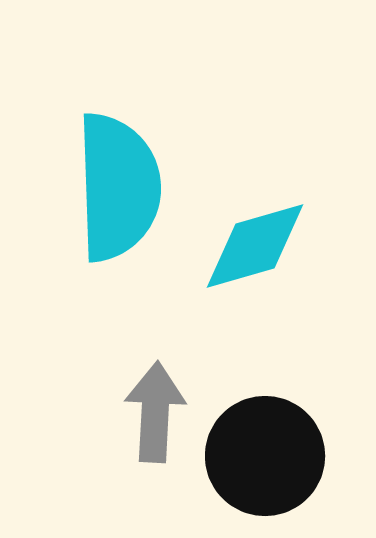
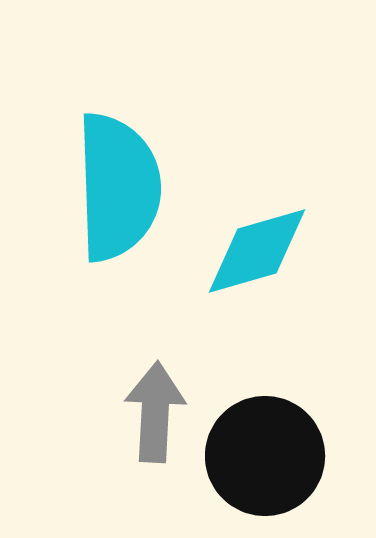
cyan diamond: moved 2 px right, 5 px down
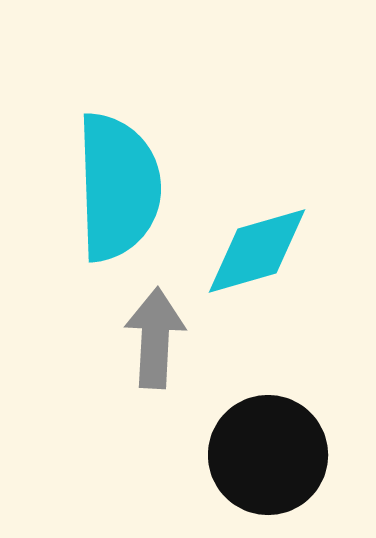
gray arrow: moved 74 px up
black circle: moved 3 px right, 1 px up
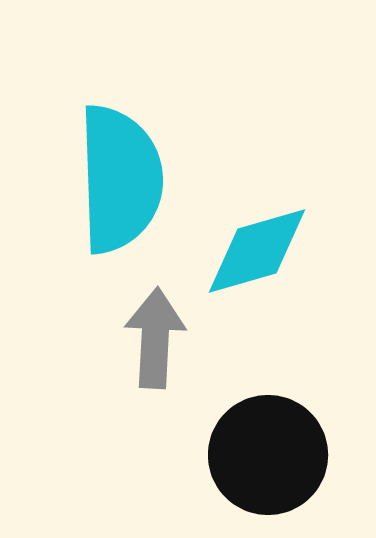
cyan semicircle: moved 2 px right, 8 px up
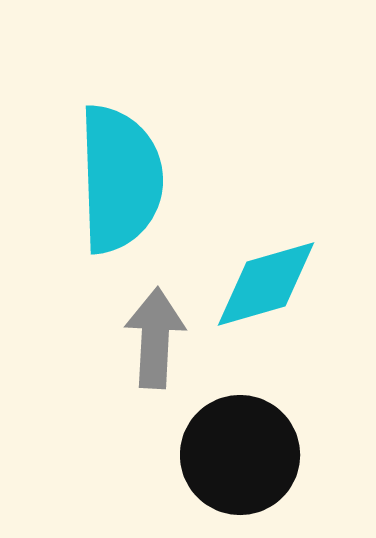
cyan diamond: moved 9 px right, 33 px down
black circle: moved 28 px left
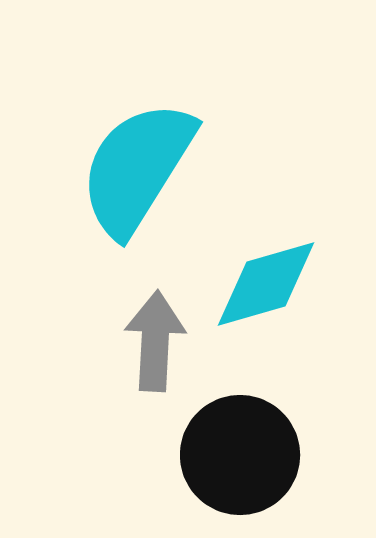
cyan semicircle: moved 17 px right, 11 px up; rotated 146 degrees counterclockwise
gray arrow: moved 3 px down
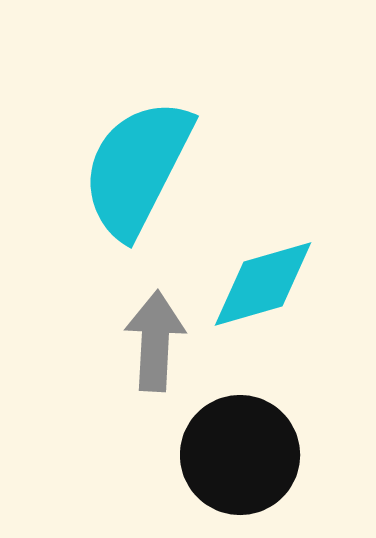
cyan semicircle: rotated 5 degrees counterclockwise
cyan diamond: moved 3 px left
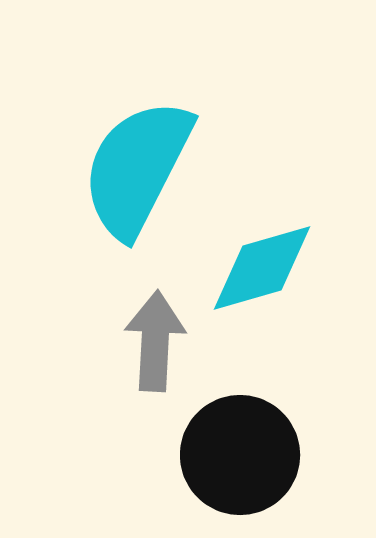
cyan diamond: moved 1 px left, 16 px up
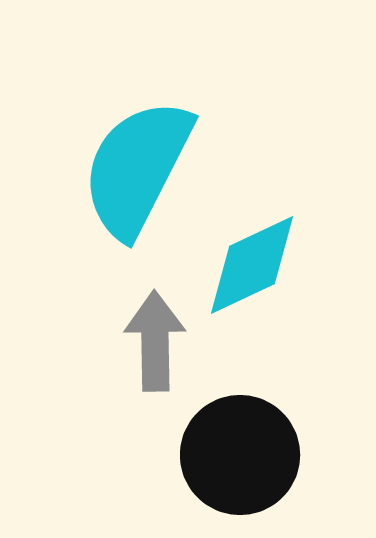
cyan diamond: moved 10 px left, 3 px up; rotated 9 degrees counterclockwise
gray arrow: rotated 4 degrees counterclockwise
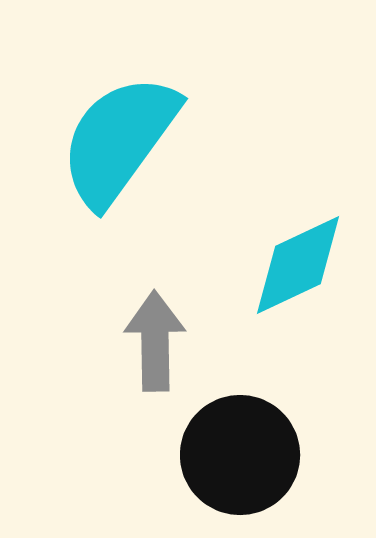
cyan semicircle: moved 18 px left, 28 px up; rotated 9 degrees clockwise
cyan diamond: moved 46 px right
